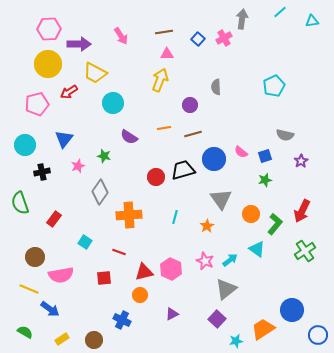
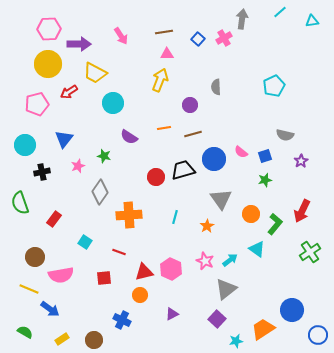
green cross at (305, 251): moved 5 px right, 1 px down
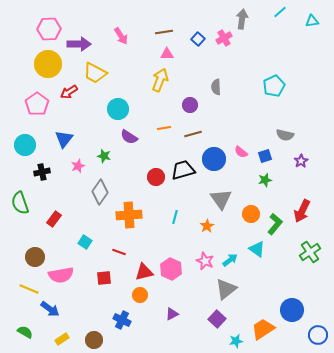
cyan circle at (113, 103): moved 5 px right, 6 px down
pink pentagon at (37, 104): rotated 20 degrees counterclockwise
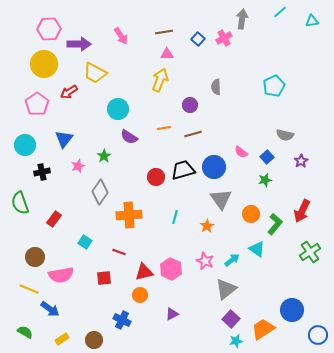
yellow circle at (48, 64): moved 4 px left
green star at (104, 156): rotated 24 degrees clockwise
blue square at (265, 156): moved 2 px right, 1 px down; rotated 24 degrees counterclockwise
blue circle at (214, 159): moved 8 px down
cyan arrow at (230, 260): moved 2 px right
purple square at (217, 319): moved 14 px right
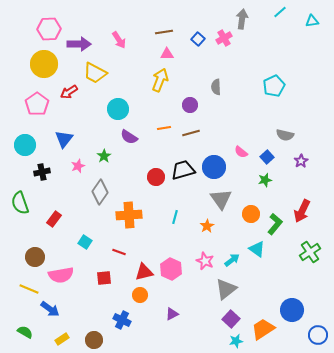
pink arrow at (121, 36): moved 2 px left, 4 px down
brown line at (193, 134): moved 2 px left, 1 px up
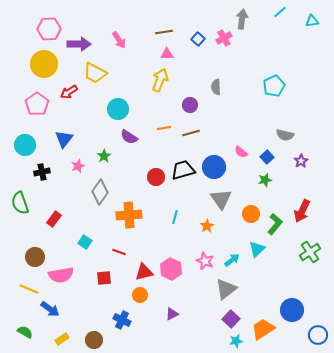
cyan triangle at (257, 249): rotated 42 degrees clockwise
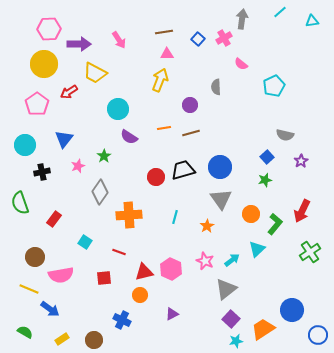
pink semicircle at (241, 152): moved 88 px up
blue circle at (214, 167): moved 6 px right
